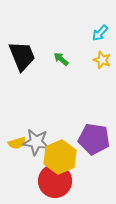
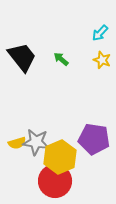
black trapezoid: moved 1 px down; rotated 16 degrees counterclockwise
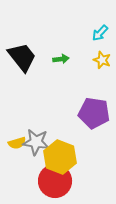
green arrow: rotated 133 degrees clockwise
purple pentagon: moved 26 px up
yellow hexagon: rotated 16 degrees counterclockwise
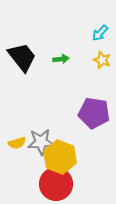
gray star: moved 5 px right; rotated 12 degrees counterclockwise
red circle: moved 1 px right, 3 px down
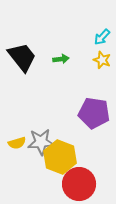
cyan arrow: moved 2 px right, 4 px down
red circle: moved 23 px right
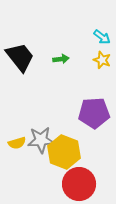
cyan arrow: rotated 96 degrees counterclockwise
black trapezoid: moved 2 px left
purple pentagon: rotated 12 degrees counterclockwise
gray star: moved 2 px up
yellow hexagon: moved 4 px right, 5 px up
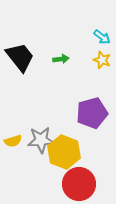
purple pentagon: moved 2 px left; rotated 12 degrees counterclockwise
yellow semicircle: moved 4 px left, 2 px up
